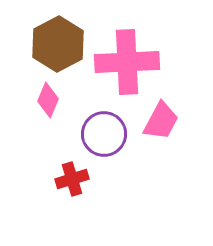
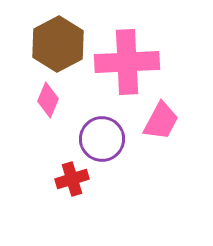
purple circle: moved 2 px left, 5 px down
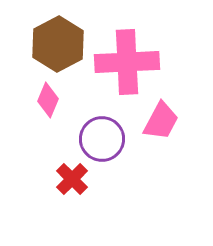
red cross: rotated 28 degrees counterclockwise
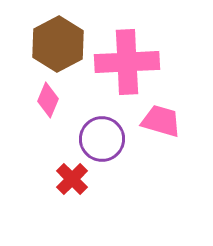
pink trapezoid: rotated 102 degrees counterclockwise
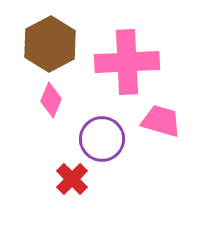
brown hexagon: moved 8 px left
pink diamond: moved 3 px right
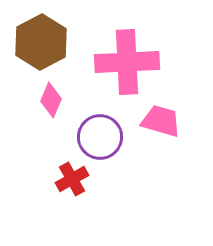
brown hexagon: moved 9 px left, 2 px up
purple circle: moved 2 px left, 2 px up
red cross: rotated 16 degrees clockwise
